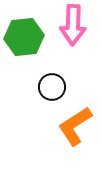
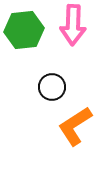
green hexagon: moved 7 px up
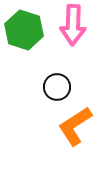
green hexagon: rotated 24 degrees clockwise
black circle: moved 5 px right
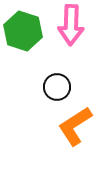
pink arrow: moved 2 px left
green hexagon: moved 1 px left, 1 px down
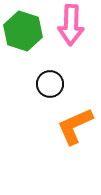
black circle: moved 7 px left, 3 px up
orange L-shape: rotated 9 degrees clockwise
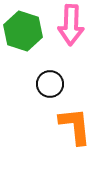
orange L-shape: rotated 108 degrees clockwise
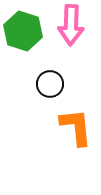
orange L-shape: moved 1 px right, 1 px down
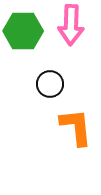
green hexagon: rotated 18 degrees counterclockwise
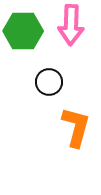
black circle: moved 1 px left, 2 px up
orange L-shape: rotated 21 degrees clockwise
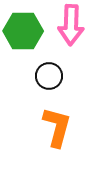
black circle: moved 6 px up
orange L-shape: moved 19 px left
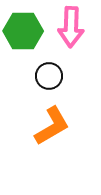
pink arrow: moved 2 px down
orange L-shape: moved 5 px left, 1 px up; rotated 45 degrees clockwise
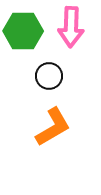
orange L-shape: moved 1 px right, 1 px down
